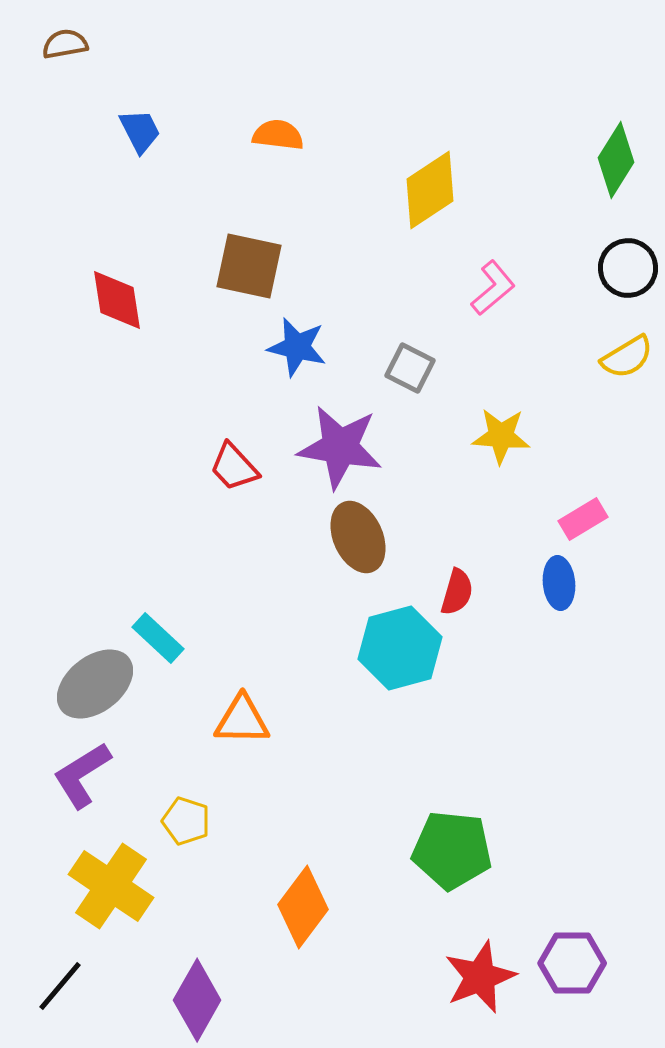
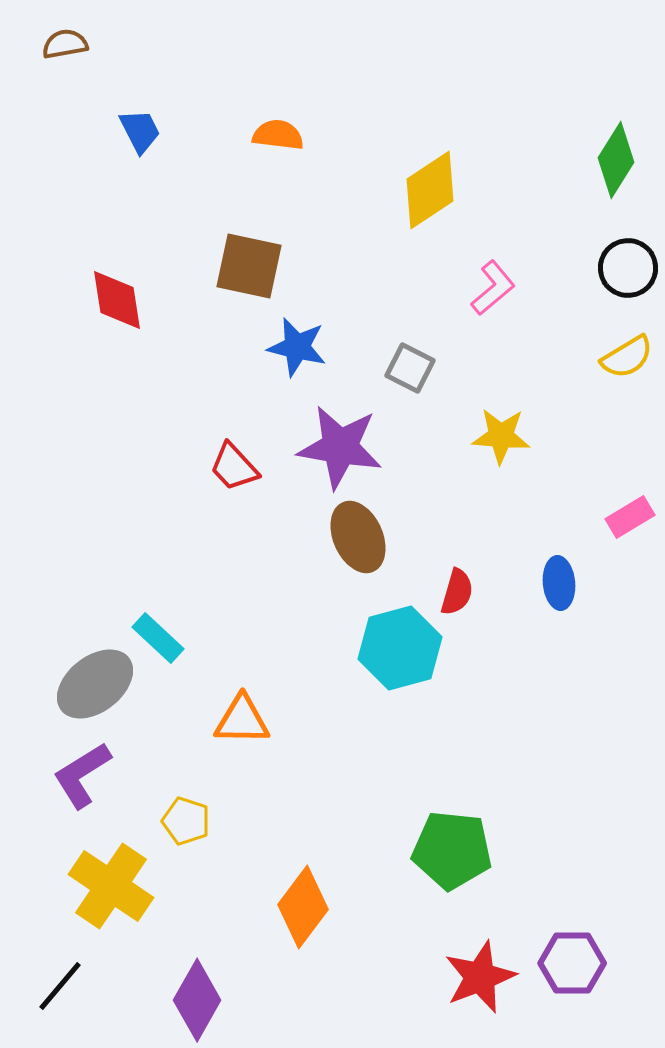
pink rectangle: moved 47 px right, 2 px up
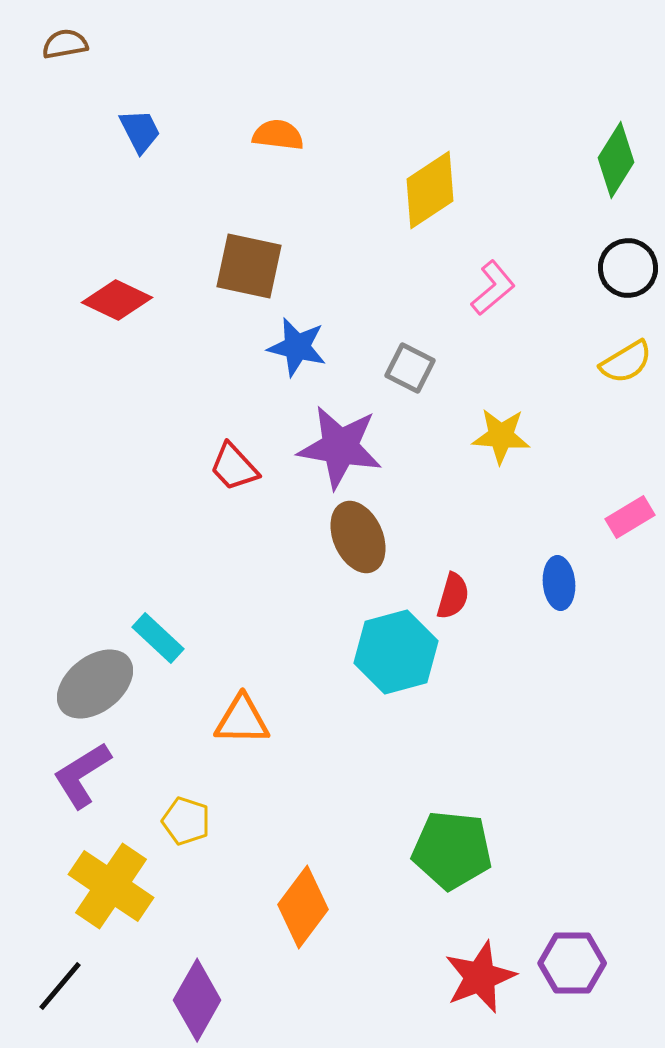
red diamond: rotated 56 degrees counterclockwise
yellow semicircle: moved 1 px left, 5 px down
red semicircle: moved 4 px left, 4 px down
cyan hexagon: moved 4 px left, 4 px down
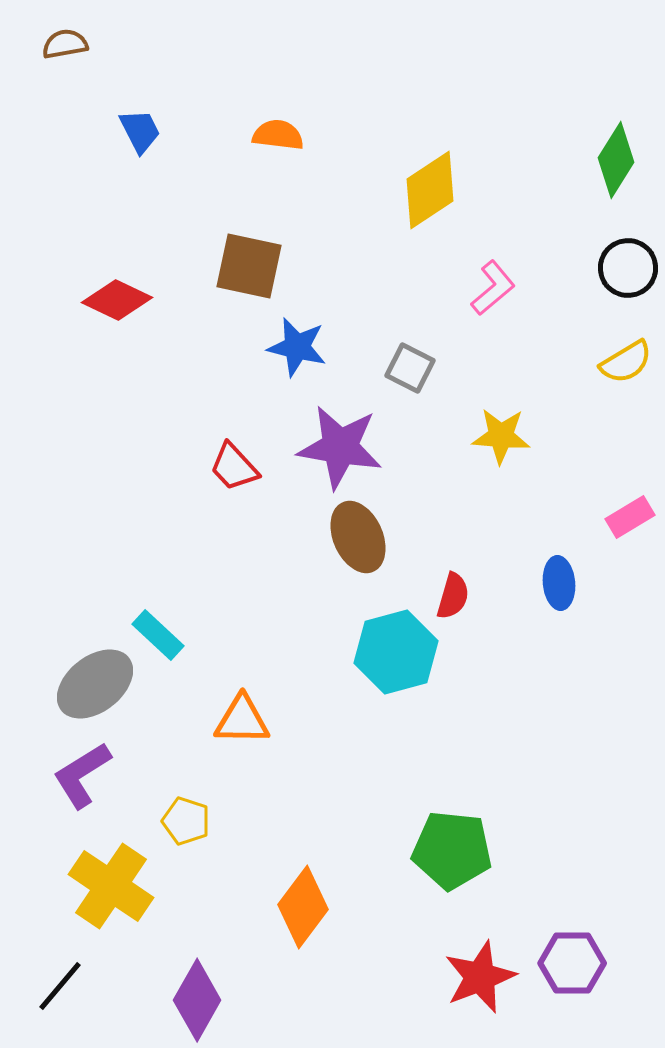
cyan rectangle: moved 3 px up
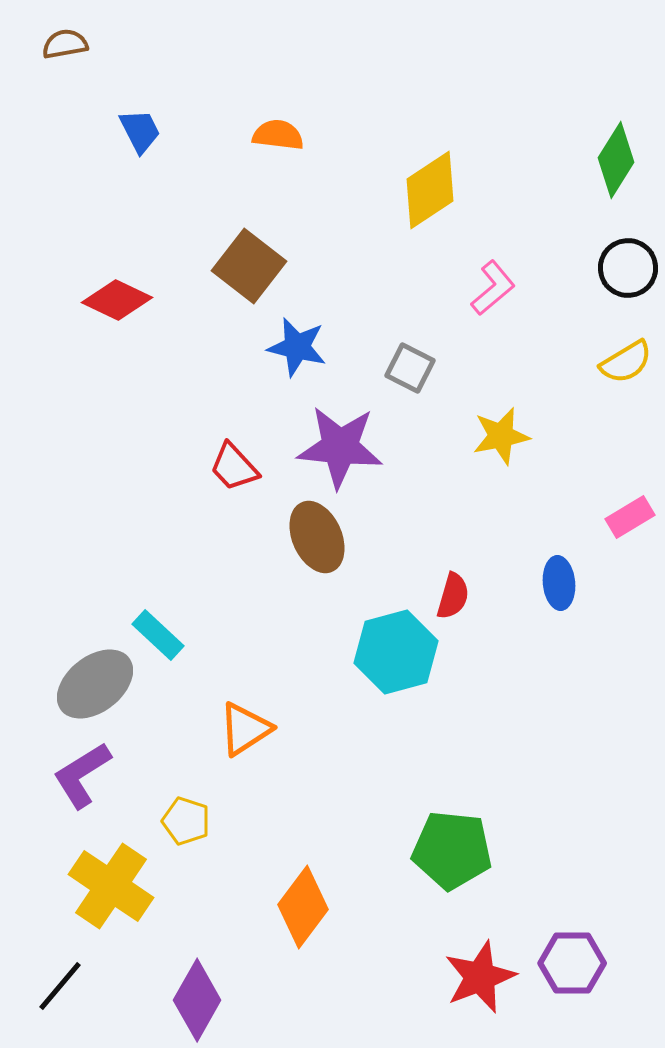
brown square: rotated 26 degrees clockwise
yellow star: rotated 16 degrees counterclockwise
purple star: rotated 4 degrees counterclockwise
brown ellipse: moved 41 px left
orange triangle: moved 3 px right, 9 px down; rotated 34 degrees counterclockwise
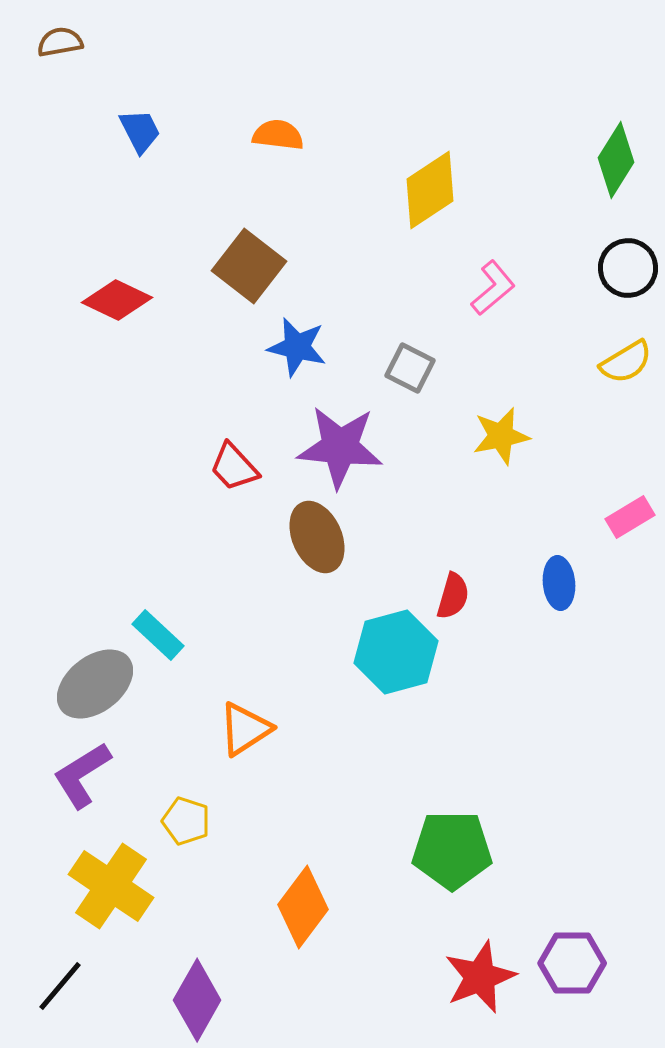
brown semicircle: moved 5 px left, 2 px up
green pentagon: rotated 6 degrees counterclockwise
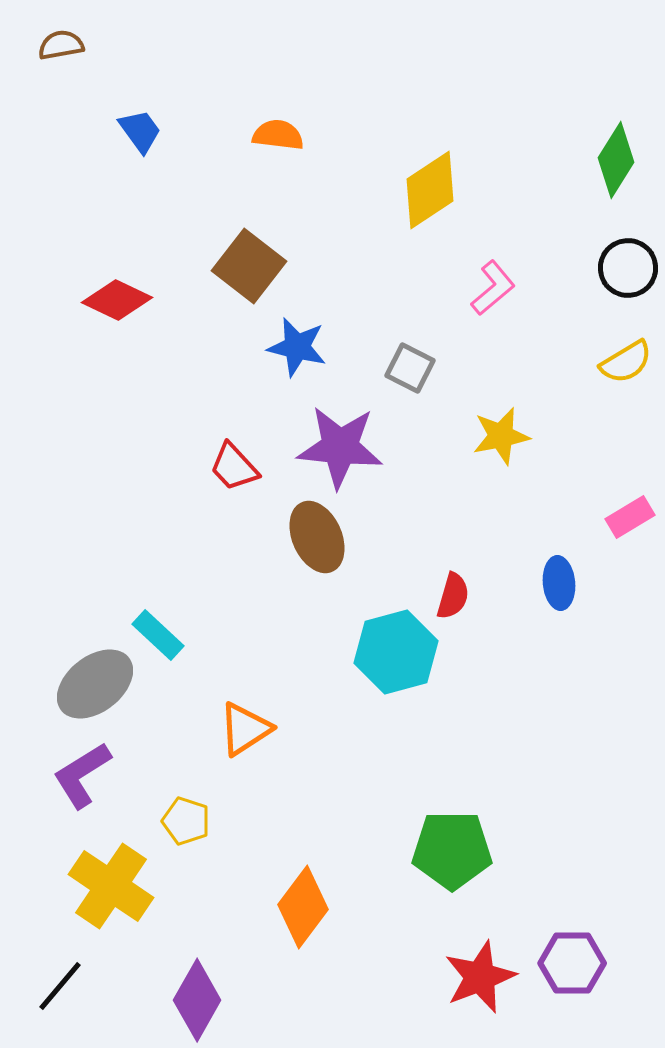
brown semicircle: moved 1 px right, 3 px down
blue trapezoid: rotated 9 degrees counterclockwise
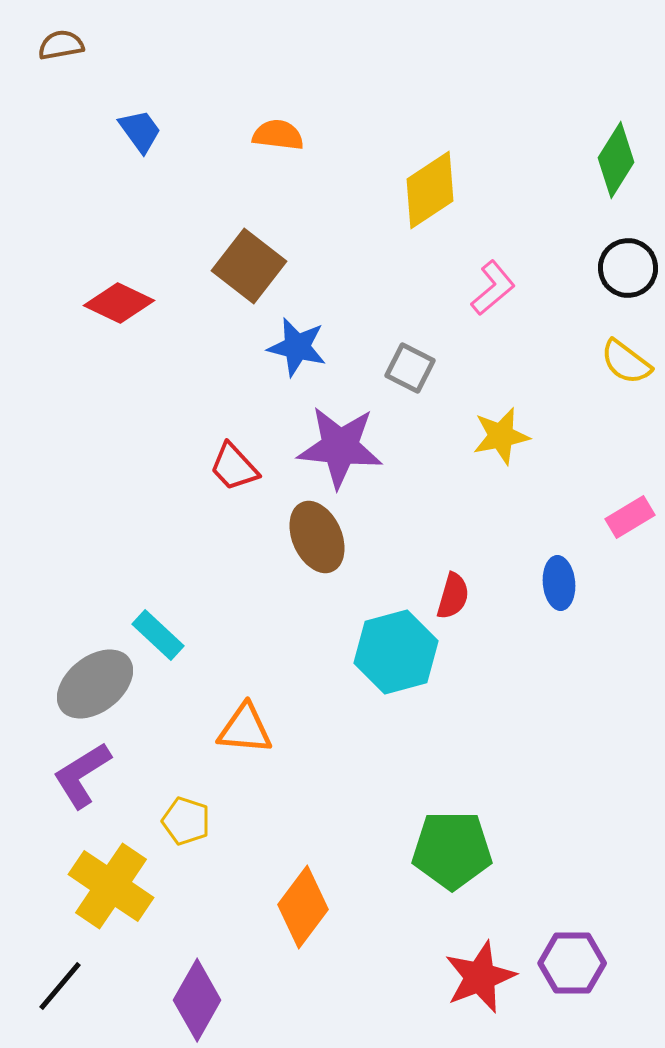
red diamond: moved 2 px right, 3 px down
yellow semicircle: rotated 68 degrees clockwise
orange triangle: rotated 38 degrees clockwise
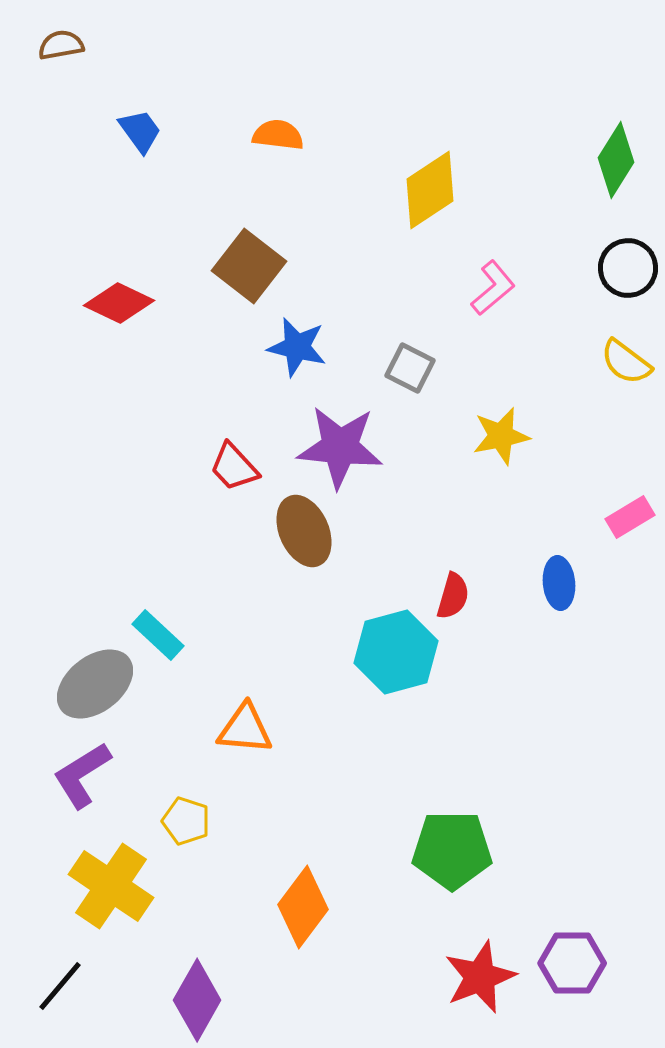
brown ellipse: moved 13 px left, 6 px up
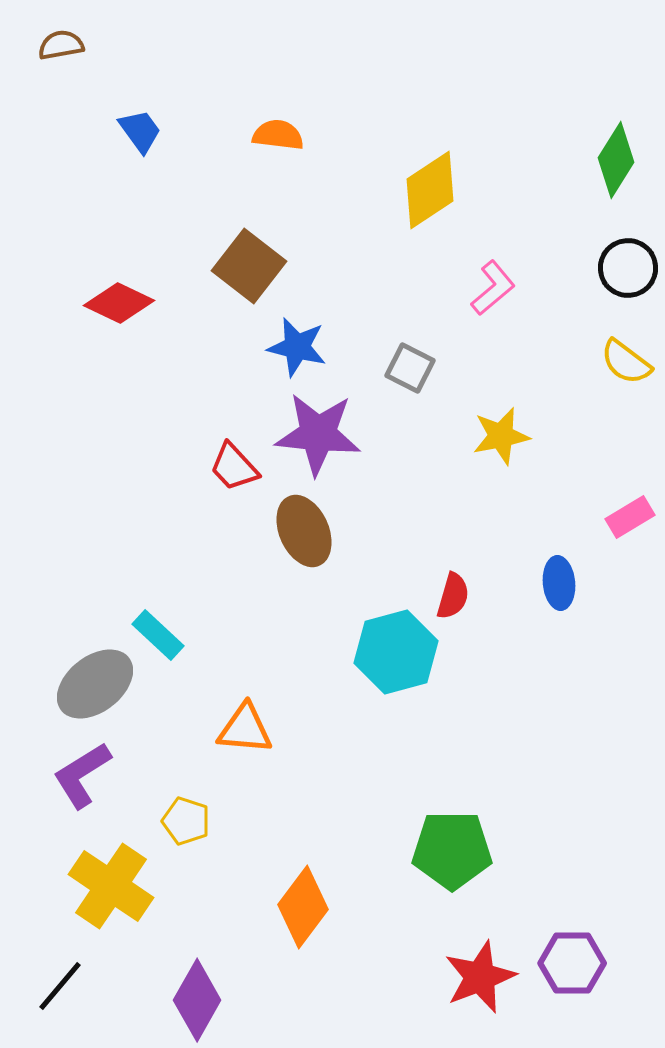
purple star: moved 22 px left, 13 px up
